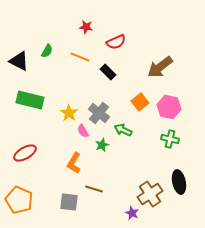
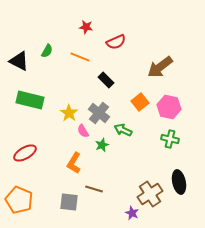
black rectangle: moved 2 px left, 8 px down
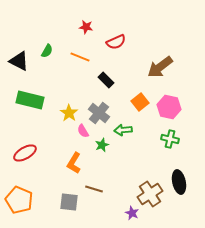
green arrow: rotated 30 degrees counterclockwise
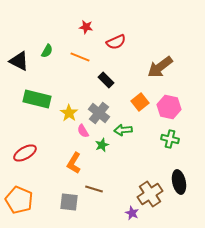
green rectangle: moved 7 px right, 1 px up
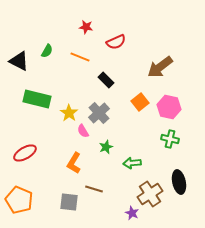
gray cross: rotated 10 degrees clockwise
green arrow: moved 9 px right, 33 px down
green star: moved 4 px right, 2 px down
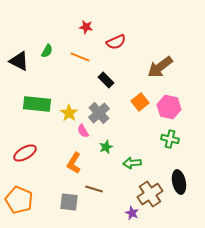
green rectangle: moved 5 px down; rotated 8 degrees counterclockwise
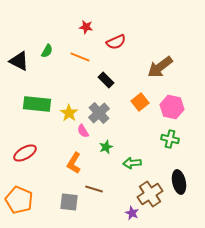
pink hexagon: moved 3 px right
